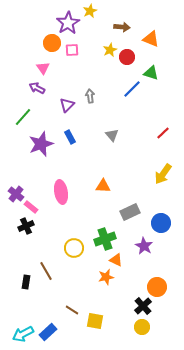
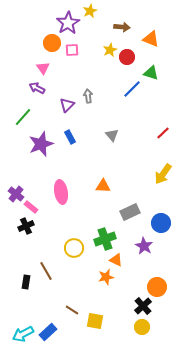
gray arrow at (90, 96): moved 2 px left
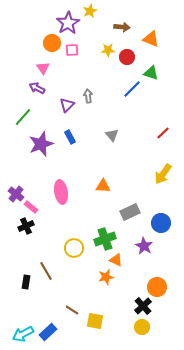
yellow star at (110, 50): moved 2 px left; rotated 24 degrees clockwise
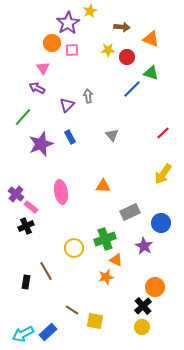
orange circle at (157, 287): moved 2 px left
